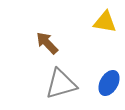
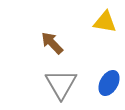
brown arrow: moved 5 px right
gray triangle: rotated 44 degrees counterclockwise
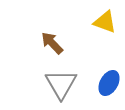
yellow triangle: rotated 10 degrees clockwise
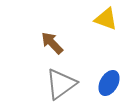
yellow triangle: moved 1 px right, 3 px up
gray triangle: rotated 24 degrees clockwise
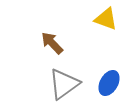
gray triangle: moved 3 px right
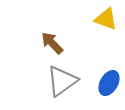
gray triangle: moved 2 px left, 3 px up
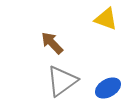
blue ellipse: moved 1 px left, 5 px down; rotated 30 degrees clockwise
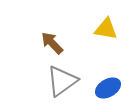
yellow triangle: moved 10 px down; rotated 10 degrees counterclockwise
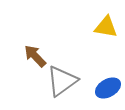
yellow triangle: moved 2 px up
brown arrow: moved 17 px left, 13 px down
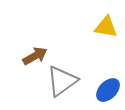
brown arrow: rotated 105 degrees clockwise
blue ellipse: moved 2 px down; rotated 15 degrees counterclockwise
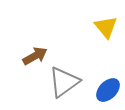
yellow triangle: rotated 40 degrees clockwise
gray triangle: moved 2 px right, 1 px down
